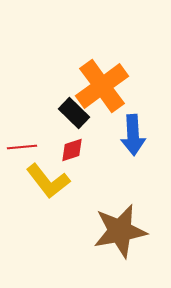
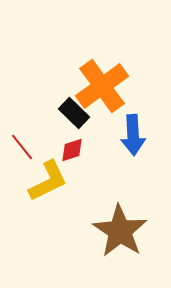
red line: rotated 56 degrees clockwise
yellow L-shape: rotated 78 degrees counterclockwise
brown star: rotated 28 degrees counterclockwise
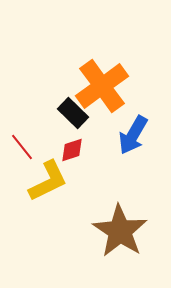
black rectangle: moved 1 px left
blue arrow: rotated 33 degrees clockwise
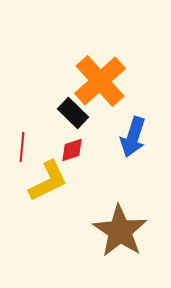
orange cross: moved 2 px left, 5 px up; rotated 6 degrees counterclockwise
blue arrow: moved 2 px down; rotated 12 degrees counterclockwise
red line: rotated 44 degrees clockwise
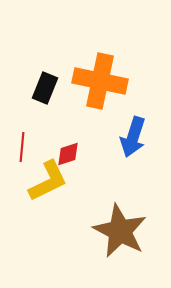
orange cross: rotated 36 degrees counterclockwise
black rectangle: moved 28 px left, 25 px up; rotated 68 degrees clockwise
red diamond: moved 4 px left, 4 px down
brown star: rotated 6 degrees counterclockwise
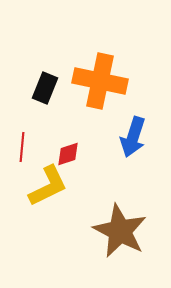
yellow L-shape: moved 5 px down
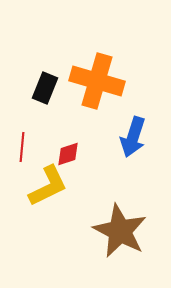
orange cross: moved 3 px left; rotated 4 degrees clockwise
